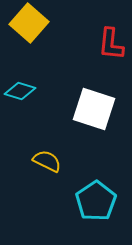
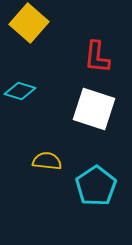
red L-shape: moved 14 px left, 13 px down
yellow semicircle: rotated 20 degrees counterclockwise
cyan pentagon: moved 15 px up
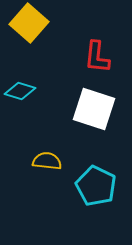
cyan pentagon: rotated 12 degrees counterclockwise
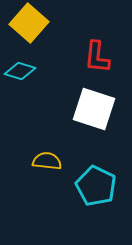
cyan diamond: moved 20 px up
